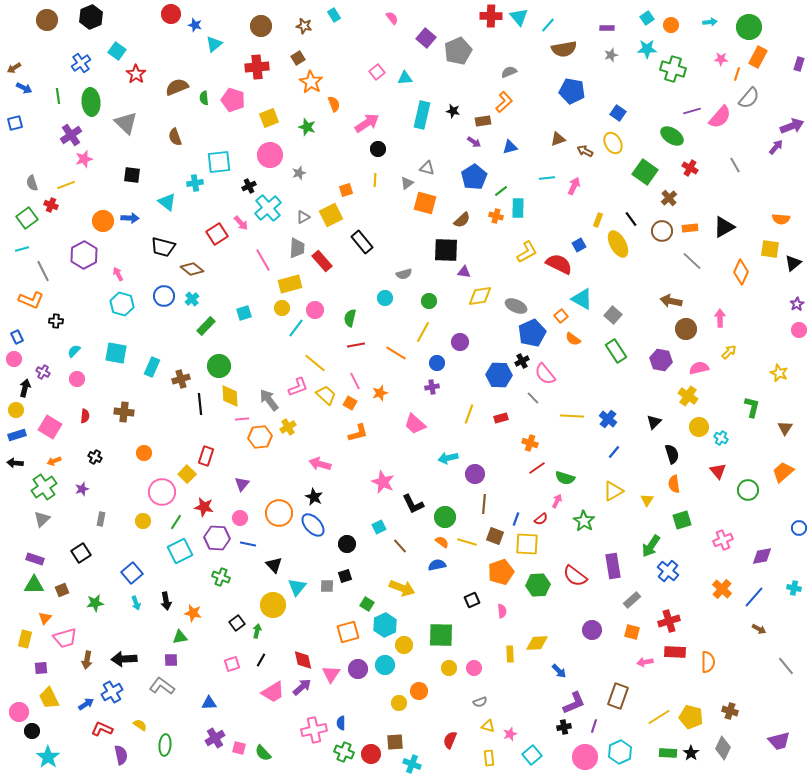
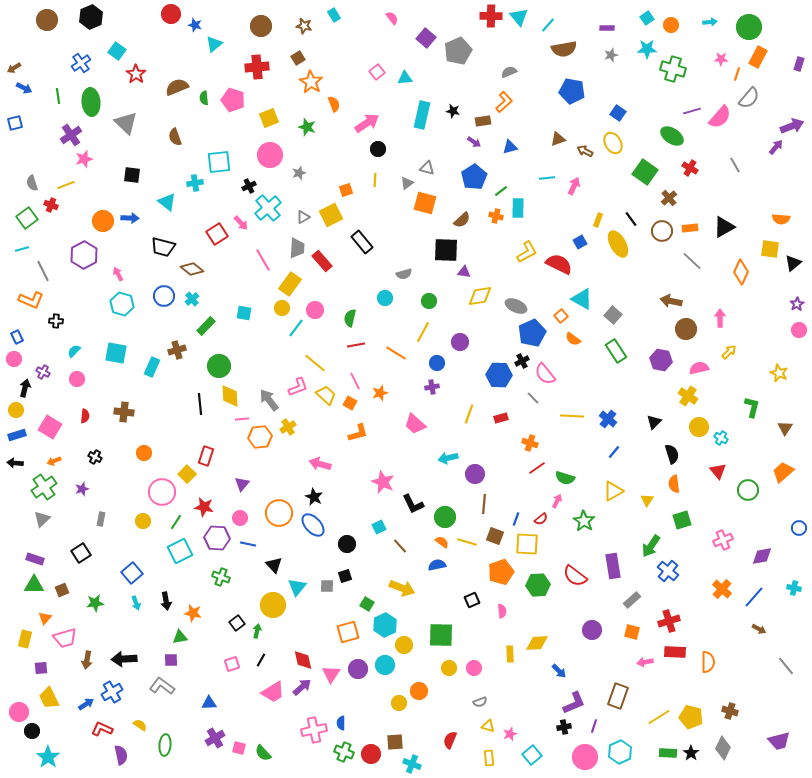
blue square at (579, 245): moved 1 px right, 3 px up
yellow rectangle at (290, 284): rotated 40 degrees counterclockwise
cyan square at (244, 313): rotated 28 degrees clockwise
brown cross at (181, 379): moved 4 px left, 29 px up
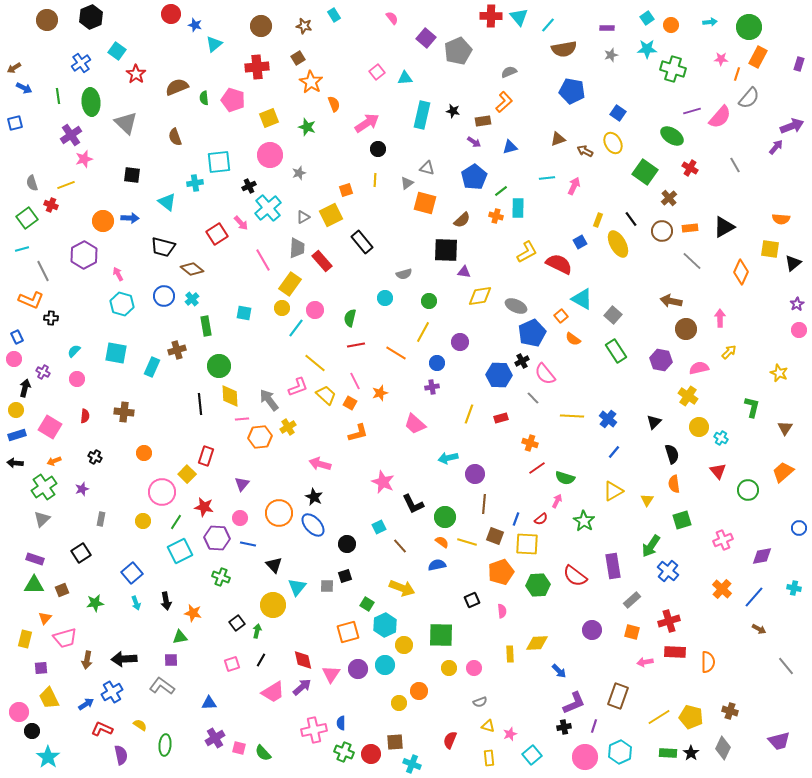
black cross at (56, 321): moved 5 px left, 3 px up
green rectangle at (206, 326): rotated 54 degrees counterclockwise
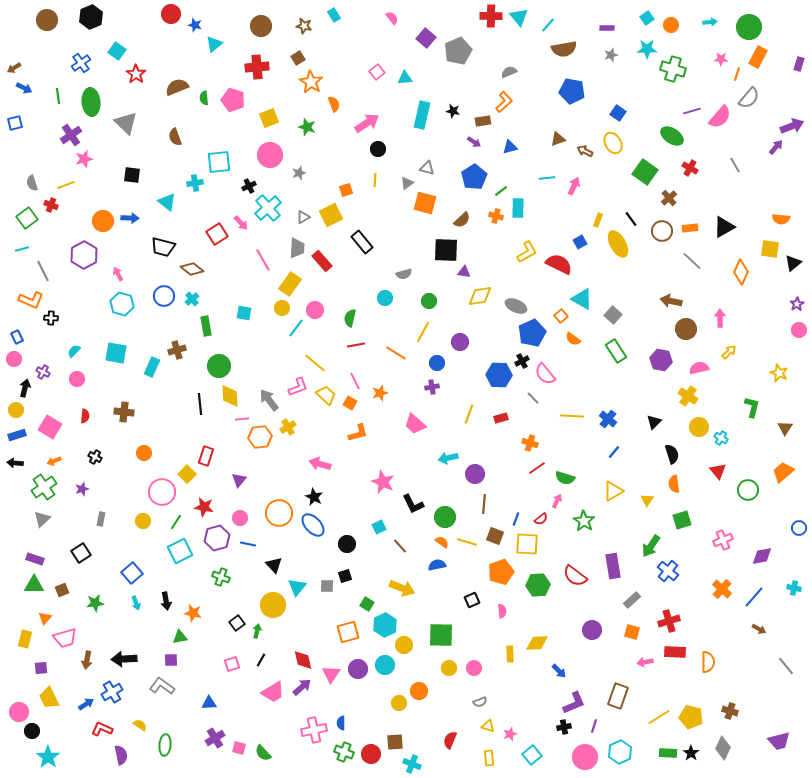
purple triangle at (242, 484): moved 3 px left, 4 px up
purple hexagon at (217, 538): rotated 20 degrees counterclockwise
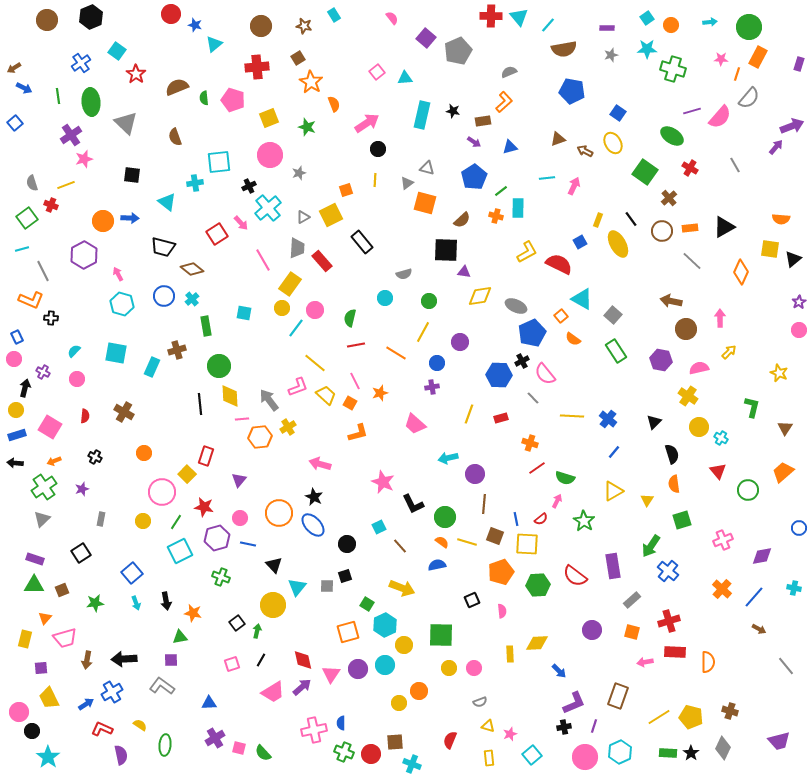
blue square at (15, 123): rotated 28 degrees counterclockwise
black triangle at (793, 263): moved 4 px up
purple star at (797, 304): moved 2 px right, 2 px up
brown cross at (124, 412): rotated 24 degrees clockwise
blue line at (516, 519): rotated 32 degrees counterclockwise
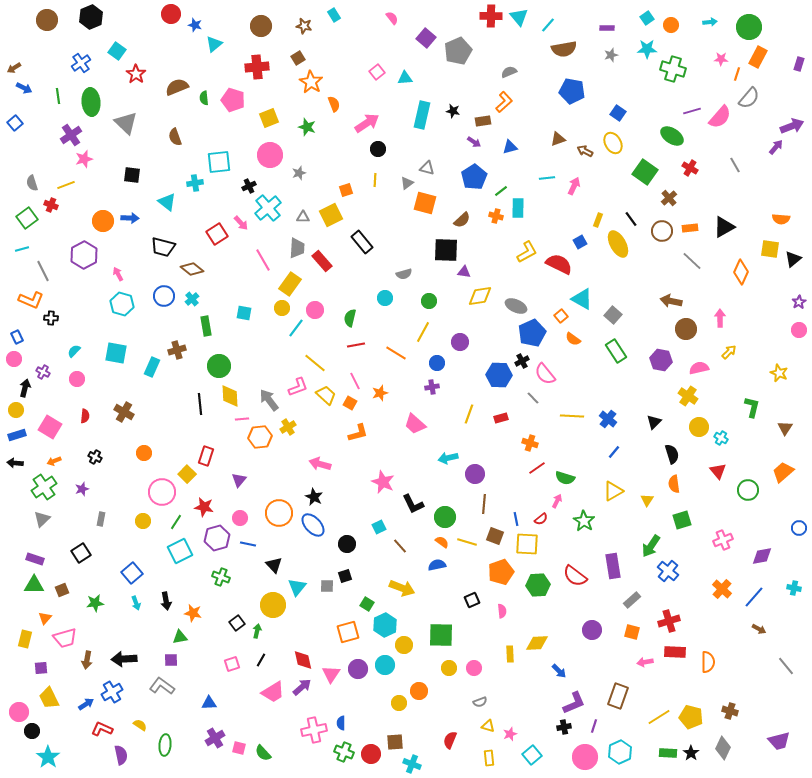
gray triangle at (303, 217): rotated 32 degrees clockwise
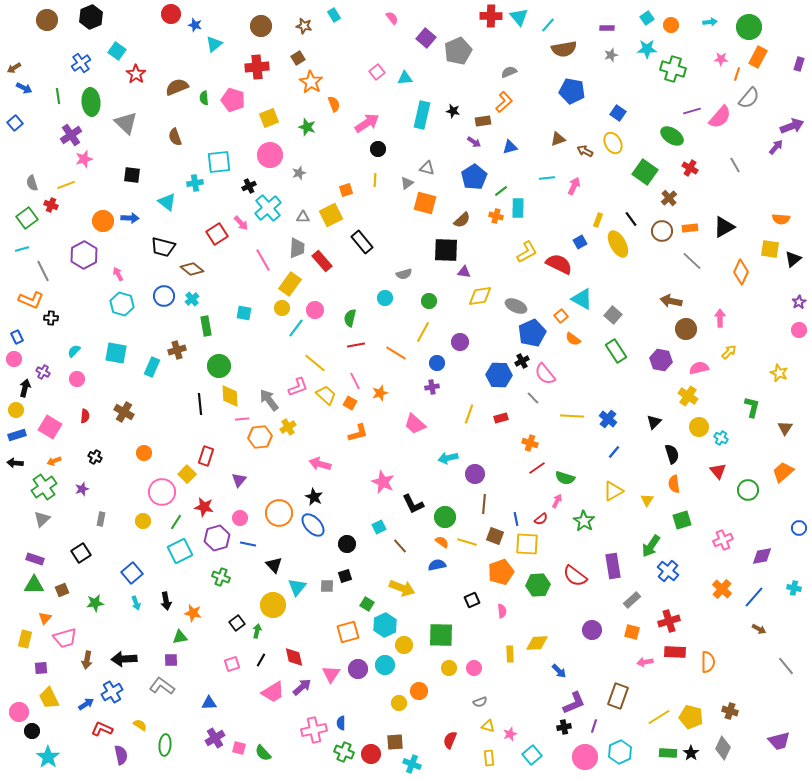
red diamond at (303, 660): moved 9 px left, 3 px up
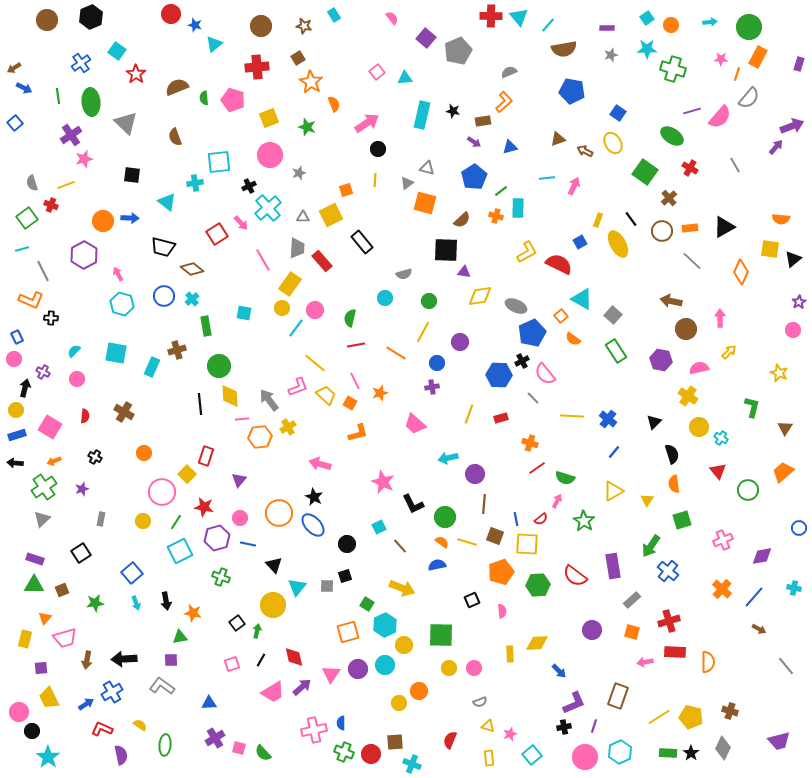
pink circle at (799, 330): moved 6 px left
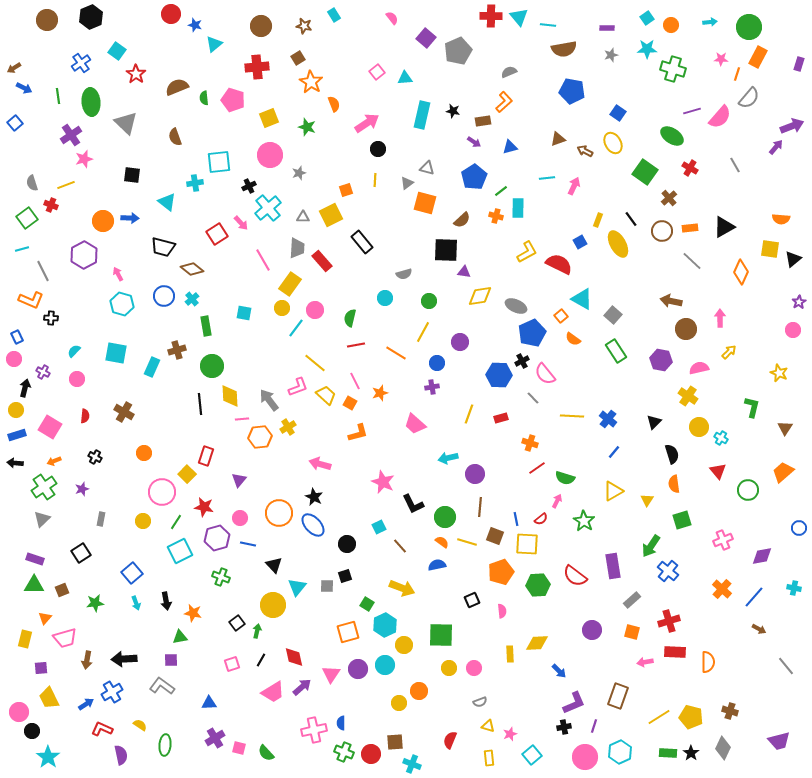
cyan line at (548, 25): rotated 56 degrees clockwise
green circle at (219, 366): moved 7 px left
brown line at (484, 504): moved 4 px left, 3 px down
green semicircle at (263, 753): moved 3 px right
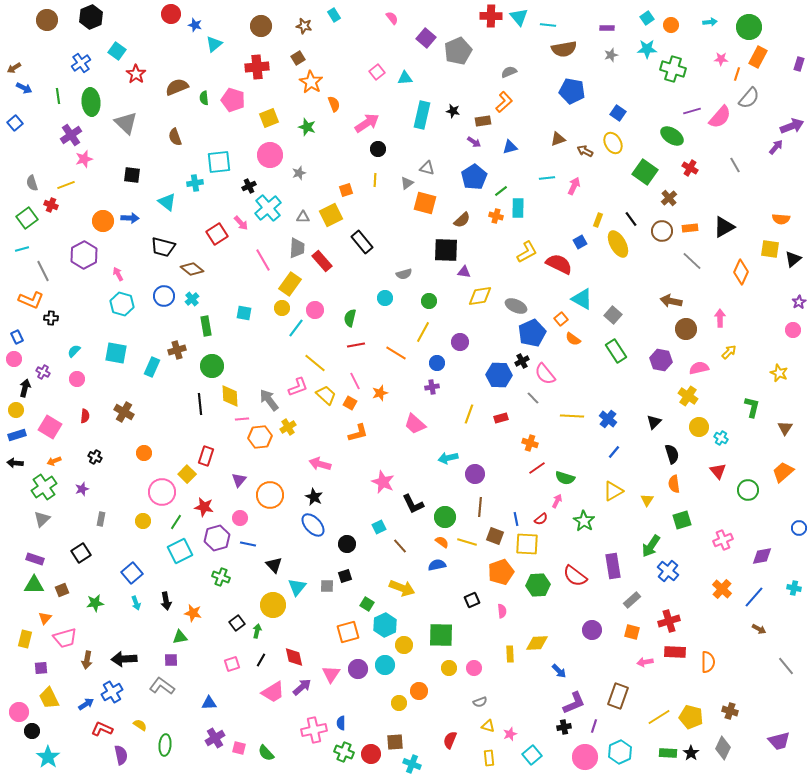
orange square at (561, 316): moved 3 px down
orange circle at (279, 513): moved 9 px left, 18 px up
